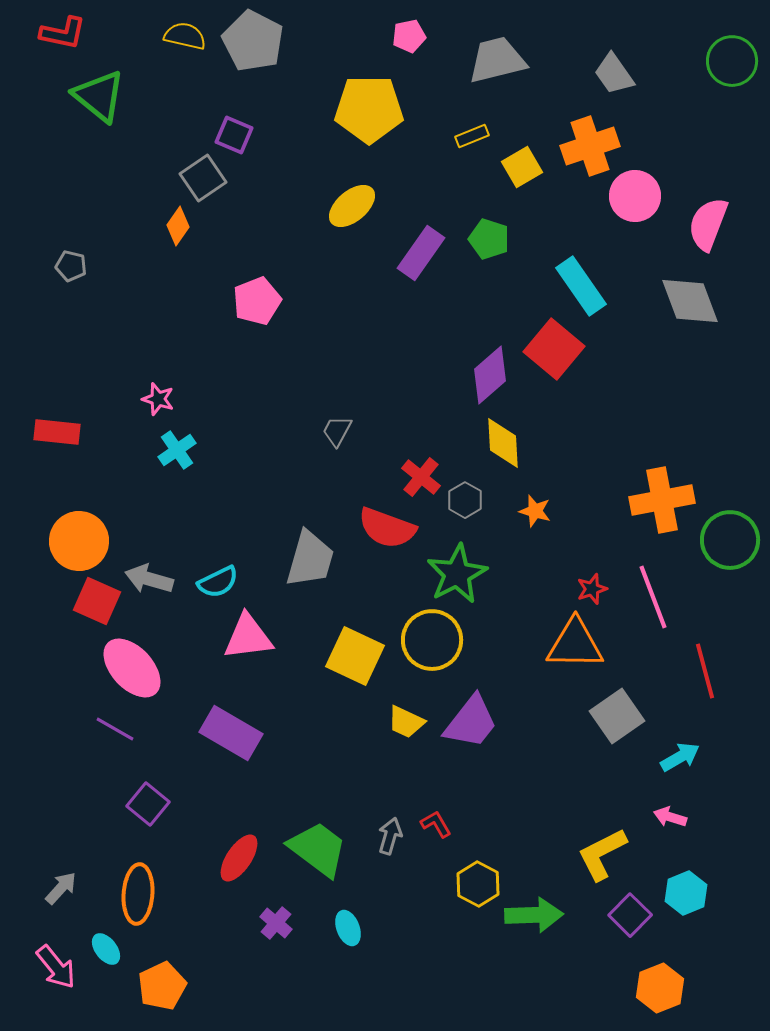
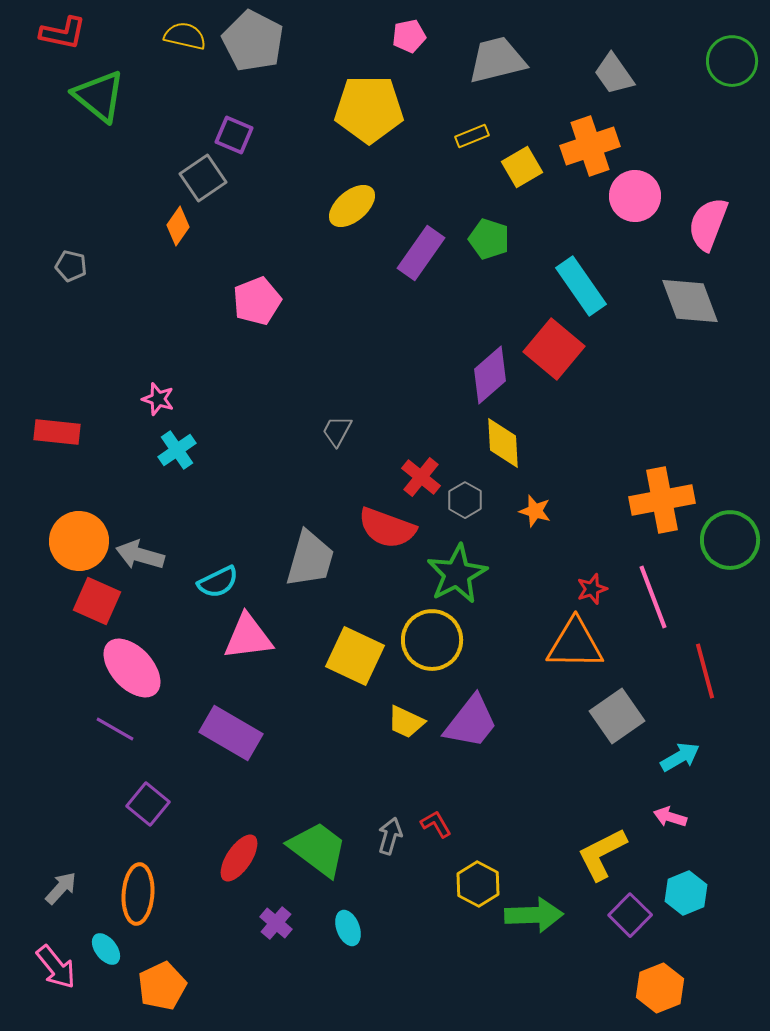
gray arrow at (149, 579): moved 9 px left, 24 px up
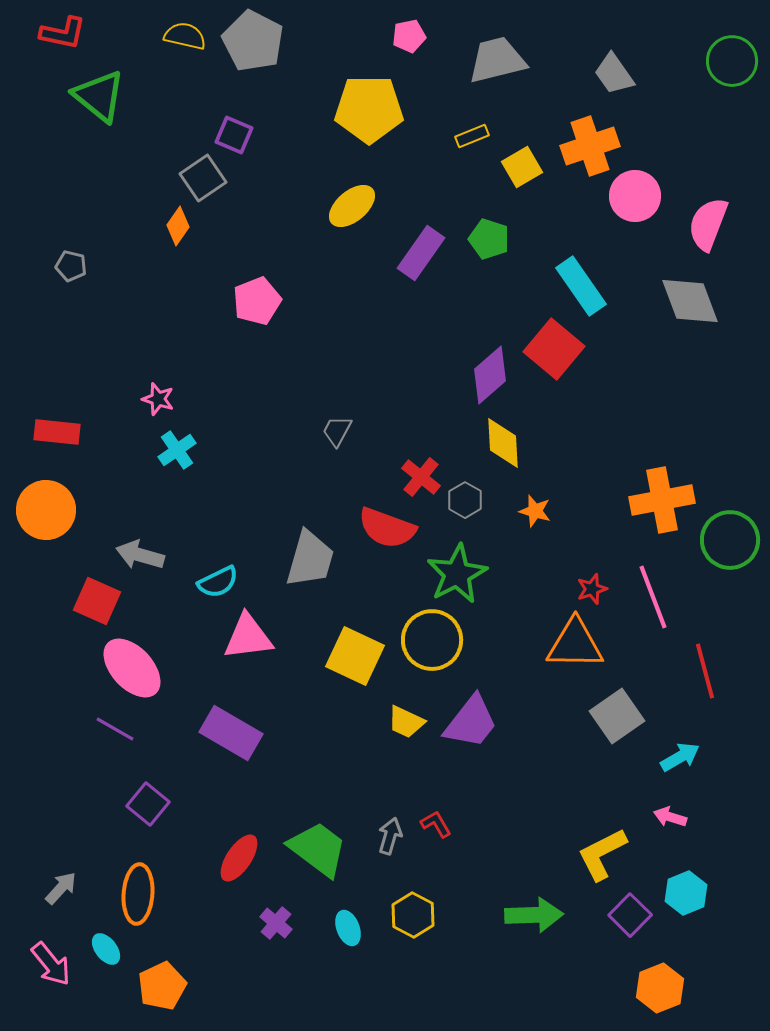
orange circle at (79, 541): moved 33 px left, 31 px up
yellow hexagon at (478, 884): moved 65 px left, 31 px down
pink arrow at (56, 967): moved 5 px left, 3 px up
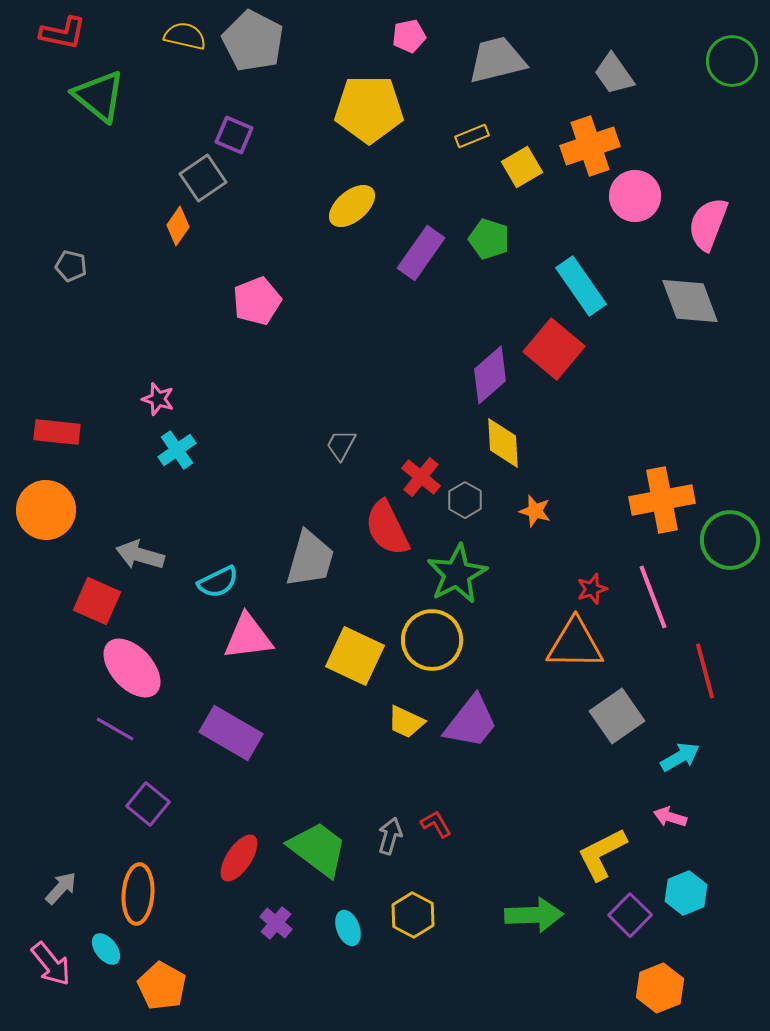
gray trapezoid at (337, 431): moved 4 px right, 14 px down
red semicircle at (387, 528): rotated 44 degrees clockwise
orange pentagon at (162, 986): rotated 18 degrees counterclockwise
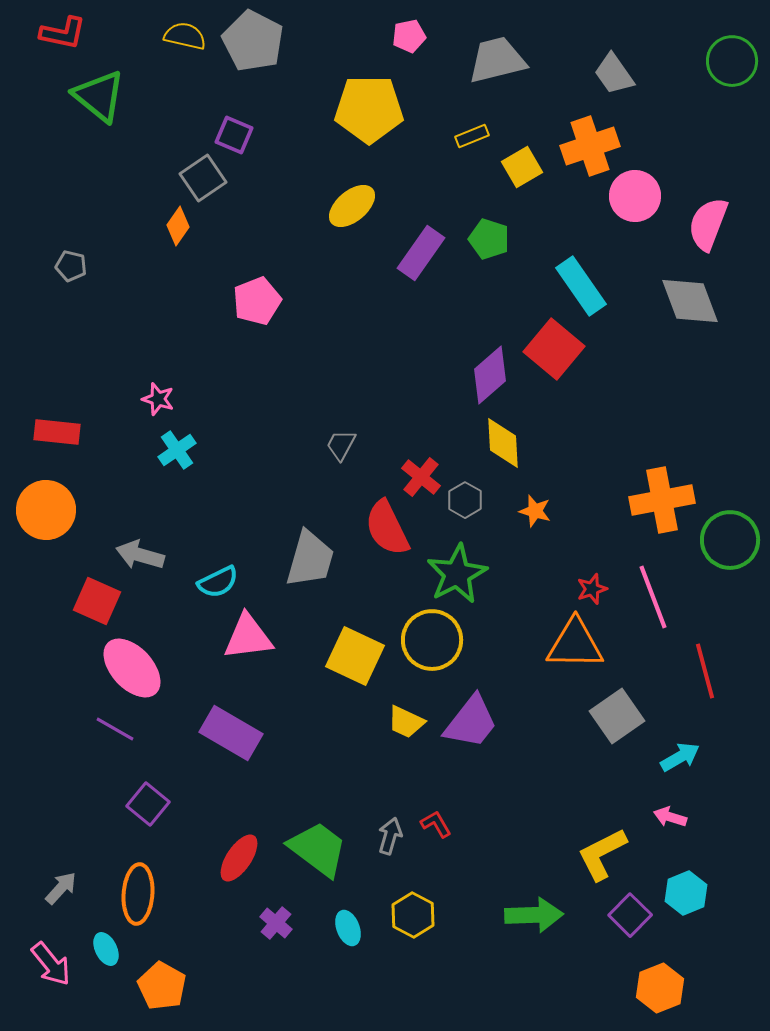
cyan ellipse at (106, 949): rotated 12 degrees clockwise
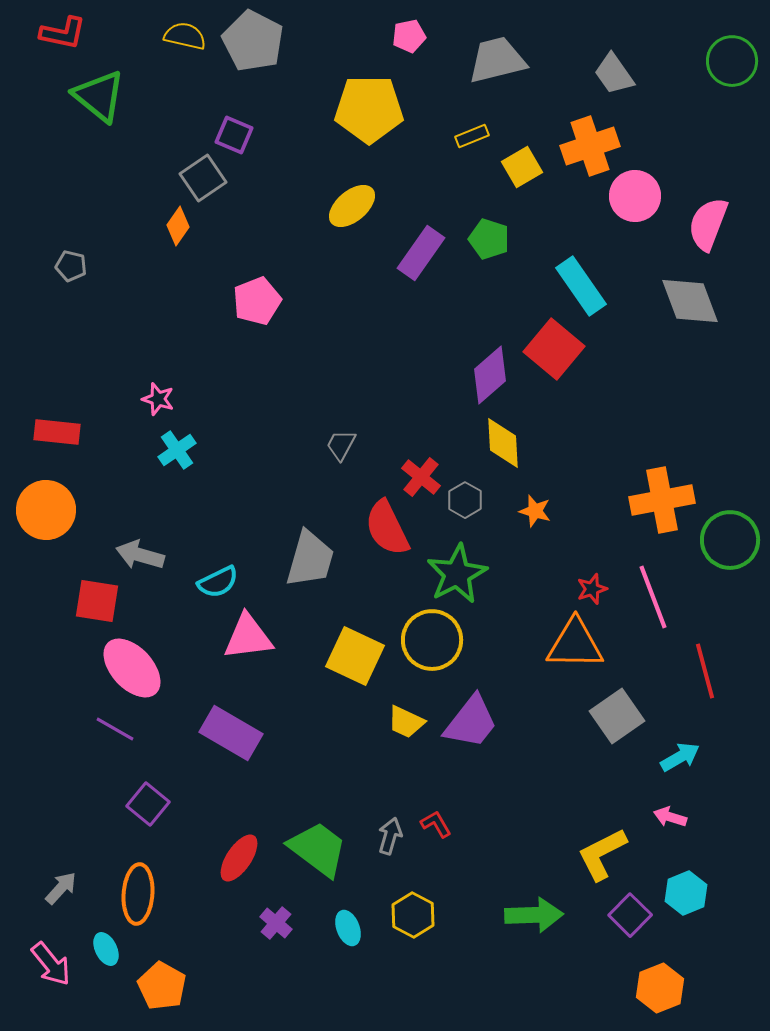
red square at (97, 601): rotated 15 degrees counterclockwise
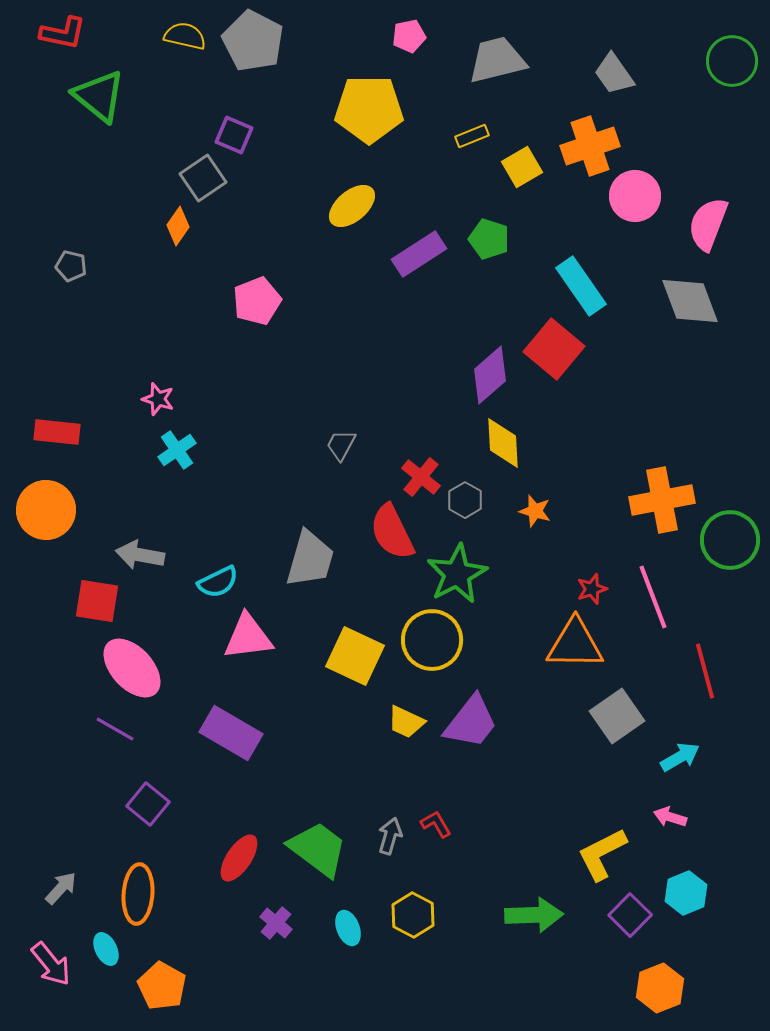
purple rectangle at (421, 253): moved 2 px left, 1 px down; rotated 22 degrees clockwise
red semicircle at (387, 528): moved 5 px right, 4 px down
gray arrow at (140, 555): rotated 6 degrees counterclockwise
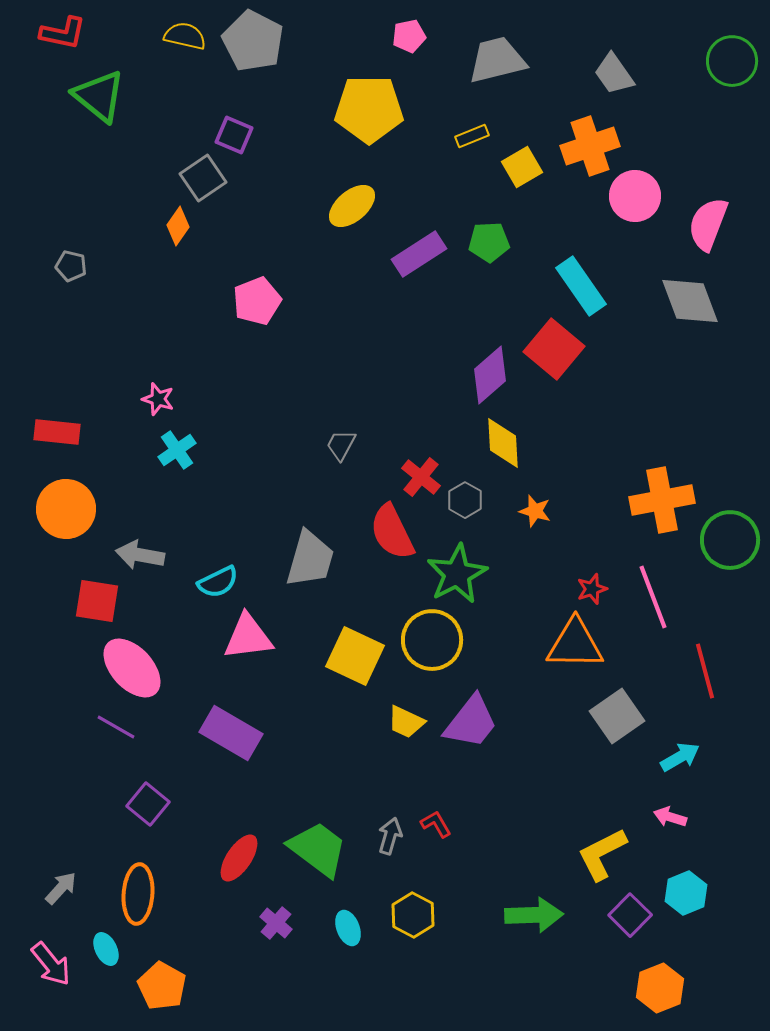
green pentagon at (489, 239): moved 3 px down; rotated 21 degrees counterclockwise
orange circle at (46, 510): moved 20 px right, 1 px up
purple line at (115, 729): moved 1 px right, 2 px up
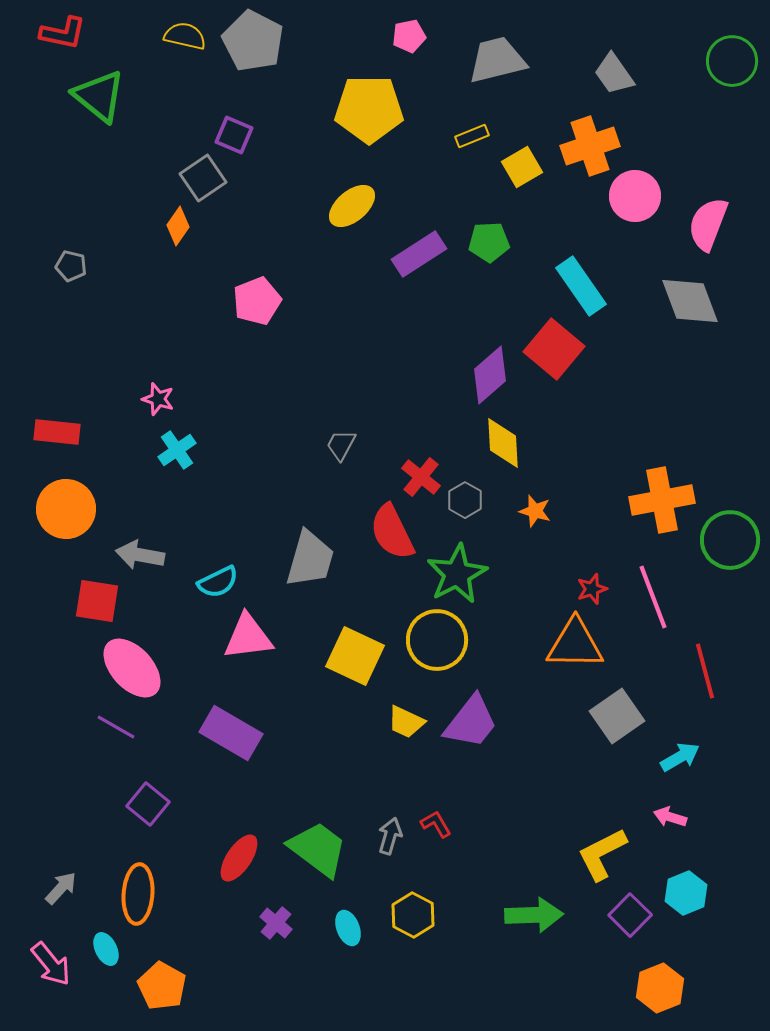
yellow circle at (432, 640): moved 5 px right
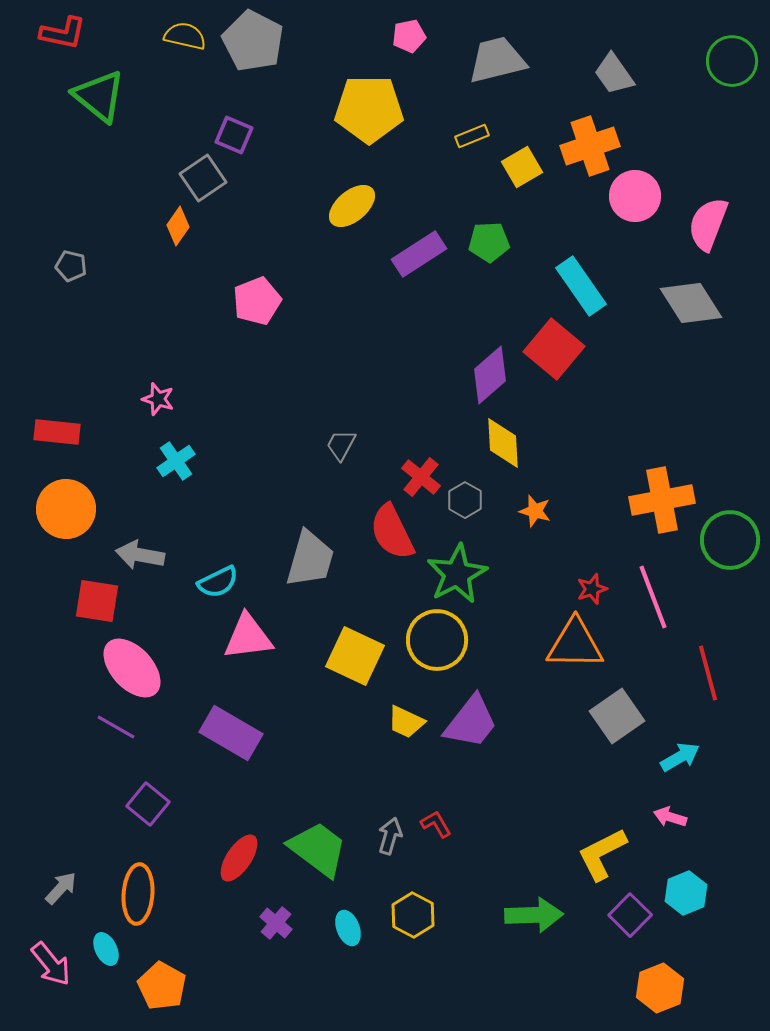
gray diamond at (690, 301): moved 1 px right, 2 px down; rotated 12 degrees counterclockwise
cyan cross at (177, 450): moved 1 px left, 11 px down
red line at (705, 671): moved 3 px right, 2 px down
